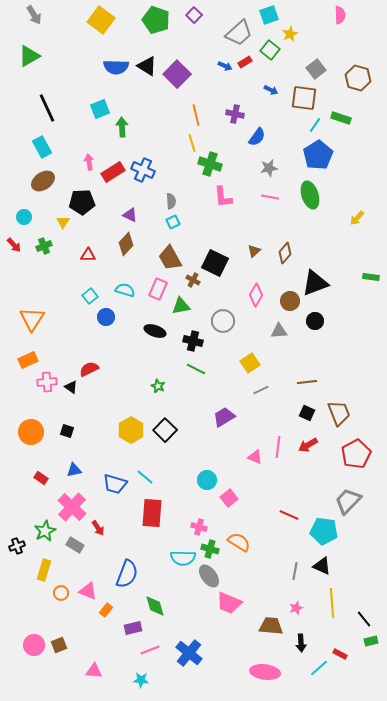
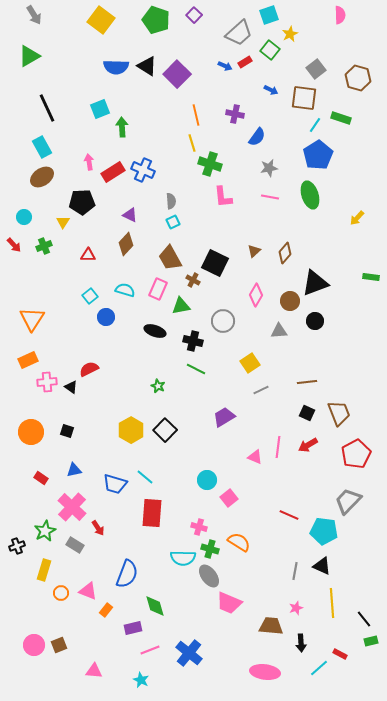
brown ellipse at (43, 181): moved 1 px left, 4 px up
cyan star at (141, 680): rotated 21 degrees clockwise
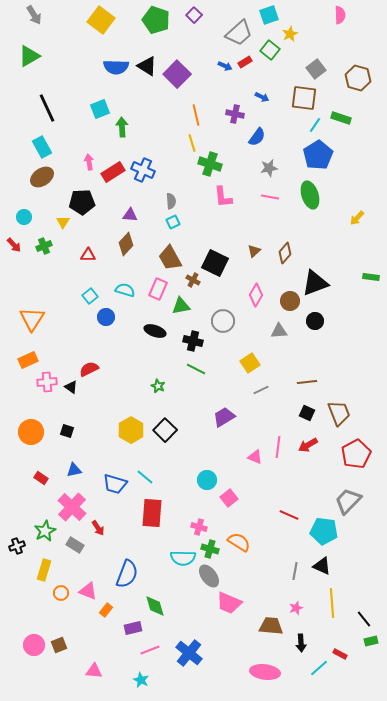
blue arrow at (271, 90): moved 9 px left, 7 px down
purple triangle at (130, 215): rotated 21 degrees counterclockwise
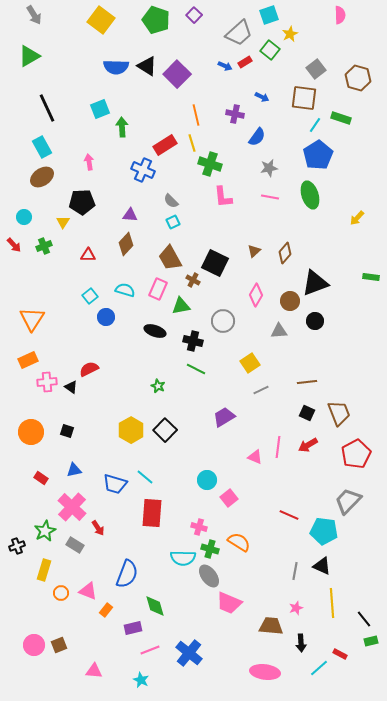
red rectangle at (113, 172): moved 52 px right, 27 px up
gray semicircle at (171, 201): rotated 140 degrees clockwise
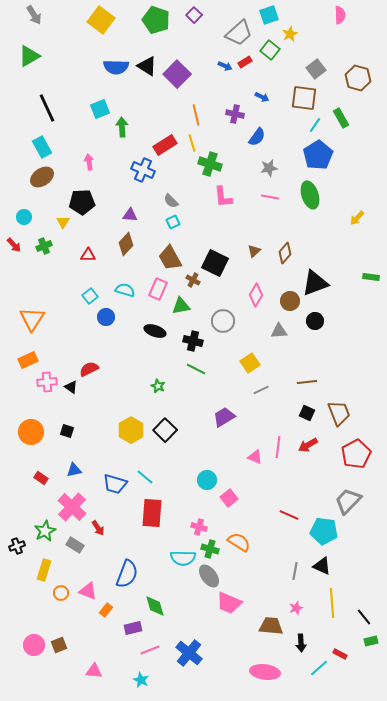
green rectangle at (341, 118): rotated 42 degrees clockwise
black line at (364, 619): moved 2 px up
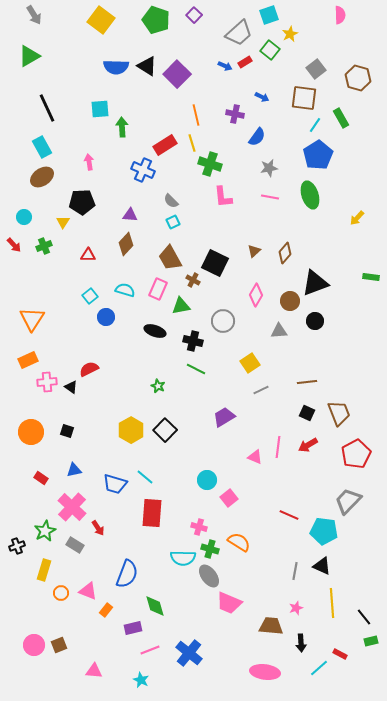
cyan square at (100, 109): rotated 18 degrees clockwise
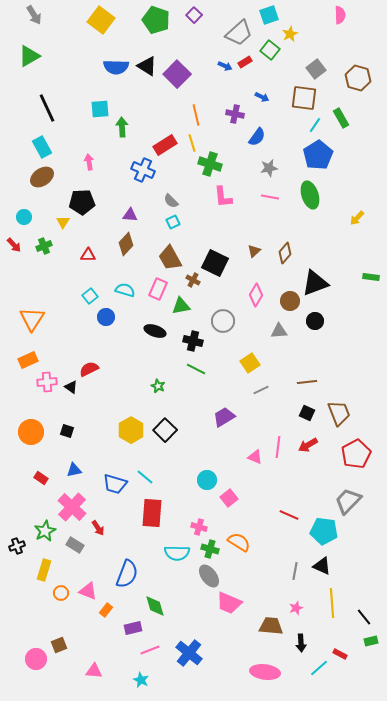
cyan semicircle at (183, 558): moved 6 px left, 5 px up
pink circle at (34, 645): moved 2 px right, 14 px down
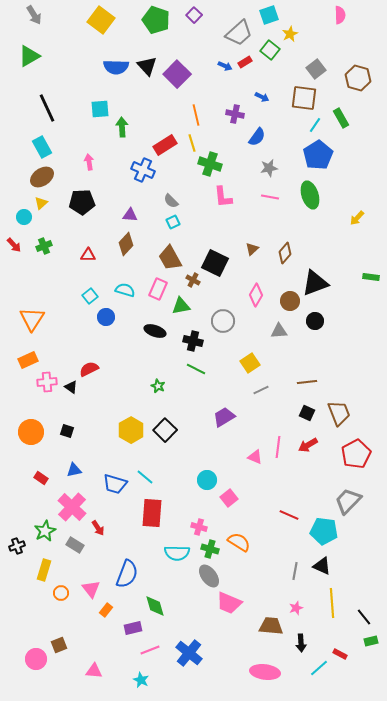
black triangle at (147, 66): rotated 15 degrees clockwise
yellow triangle at (63, 222): moved 22 px left, 19 px up; rotated 16 degrees clockwise
brown triangle at (254, 251): moved 2 px left, 2 px up
pink triangle at (88, 591): moved 3 px right, 2 px up; rotated 30 degrees clockwise
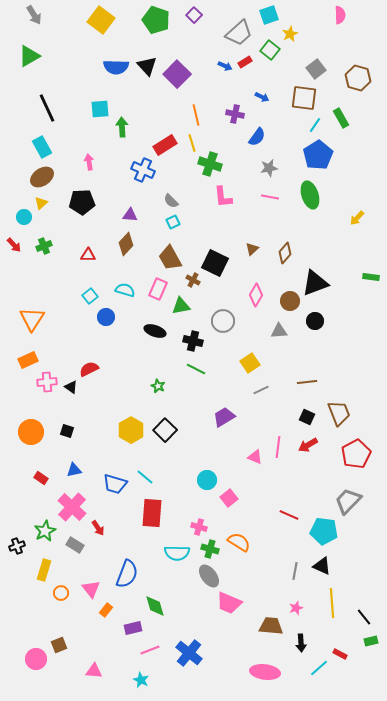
black square at (307, 413): moved 4 px down
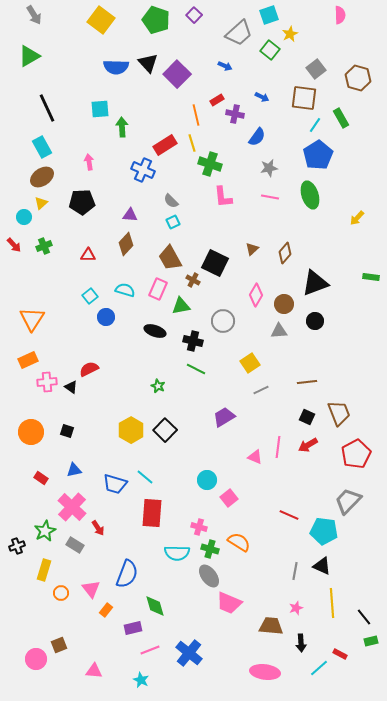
red rectangle at (245, 62): moved 28 px left, 38 px down
black triangle at (147, 66): moved 1 px right, 3 px up
brown circle at (290, 301): moved 6 px left, 3 px down
